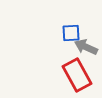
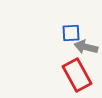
gray arrow: rotated 10 degrees counterclockwise
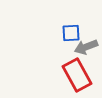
gray arrow: rotated 35 degrees counterclockwise
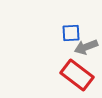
red rectangle: rotated 24 degrees counterclockwise
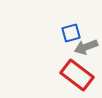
blue square: rotated 12 degrees counterclockwise
